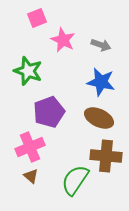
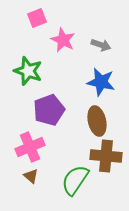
purple pentagon: moved 2 px up
brown ellipse: moved 2 px left, 3 px down; rotated 52 degrees clockwise
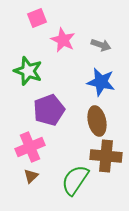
brown triangle: rotated 35 degrees clockwise
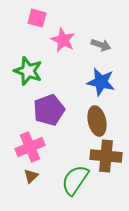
pink square: rotated 36 degrees clockwise
